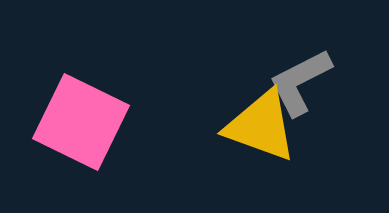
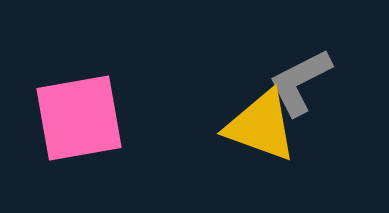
pink square: moved 2 px left, 4 px up; rotated 36 degrees counterclockwise
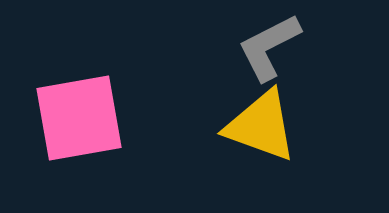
gray L-shape: moved 31 px left, 35 px up
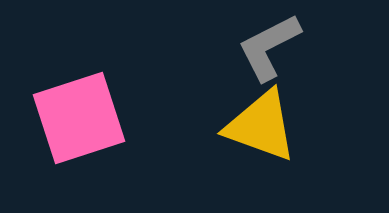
pink square: rotated 8 degrees counterclockwise
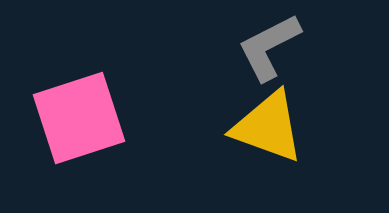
yellow triangle: moved 7 px right, 1 px down
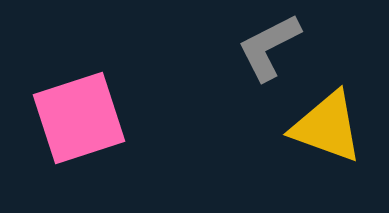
yellow triangle: moved 59 px right
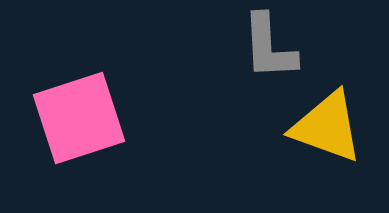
gray L-shape: rotated 66 degrees counterclockwise
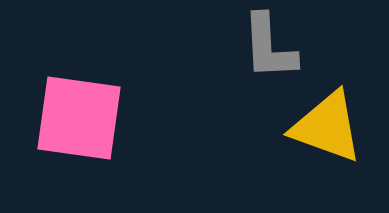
pink square: rotated 26 degrees clockwise
